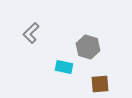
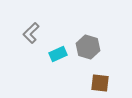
cyan rectangle: moved 6 px left, 13 px up; rotated 36 degrees counterclockwise
brown square: moved 1 px up; rotated 12 degrees clockwise
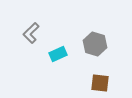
gray hexagon: moved 7 px right, 3 px up
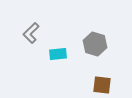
cyan rectangle: rotated 18 degrees clockwise
brown square: moved 2 px right, 2 px down
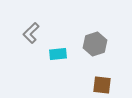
gray hexagon: rotated 25 degrees clockwise
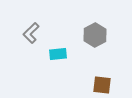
gray hexagon: moved 9 px up; rotated 10 degrees counterclockwise
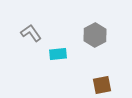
gray L-shape: rotated 100 degrees clockwise
brown square: rotated 18 degrees counterclockwise
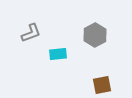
gray L-shape: rotated 105 degrees clockwise
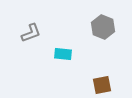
gray hexagon: moved 8 px right, 8 px up; rotated 10 degrees counterclockwise
cyan rectangle: moved 5 px right; rotated 12 degrees clockwise
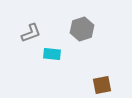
gray hexagon: moved 21 px left, 2 px down; rotated 20 degrees clockwise
cyan rectangle: moved 11 px left
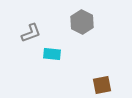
gray hexagon: moved 7 px up; rotated 15 degrees counterclockwise
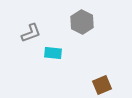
cyan rectangle: moved 1 px right, 1 px up
brown square: rotated 12 degrees counterclockwise
